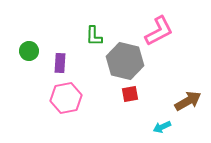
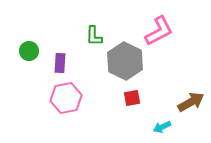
gray hexagon: rotated 12 degrees clockwise
red square: moved 2 px right, 4 px down
brown arrow: moved 3 px right, 1 px down
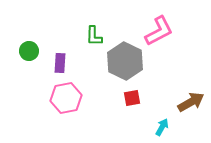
cyan arrow: rotated 144 degrees clockwise
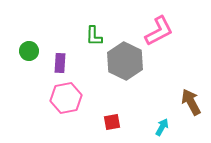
red square: moved 20 px left, 24 px down
brown arrow: rotated 88 degrees counterclockwise
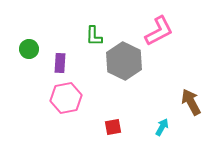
green circle: moved 2 px up
gray hexagon: moved 1 px left
red square: moved 1 px right, 5 px down
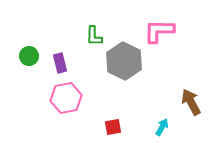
pink L-shape: rotated 152 degrees counterclockwise
green circle: moved 7 px down
purple rectangle: rotated 18 degrees counterclockwise
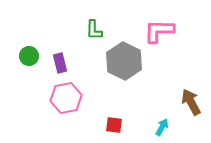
green L-shape: moved 6 px up
red square: moved 1 px right, 2 px up; rotated 18 degrees clockwise
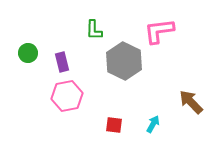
pink L-shape: rotated 8 degrees counterclockwise
green circle: moved 1 px left, 3 px up
purple rectangle: moved 2 px right, 1 px up
pink hexagon: moved 1 px right, 2 px up
brown arrow: rotated 16 degrees counterclockwise
cyan arrow: moved 9 px left, 3 px up
